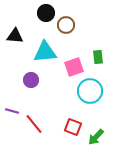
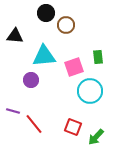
cyan triangle: moved 1 px left, 4 px down
purple line: moved 1 px right
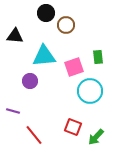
purple circle: moved 1 px left, 1 px down
red line: moved 11 px down
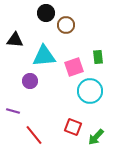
black triangle: moved 4 px down
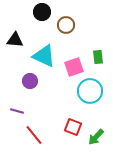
black circle: moved 4 px left, 1 px up
cyan triangle: rotated 30 degrees clockwise
purple line: moved 4 px right
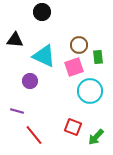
brown circle: moved 13 px right, 20 px down
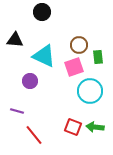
green arrow: moved 1 px left, 10 px up; rotated 54 degrees clockwise
